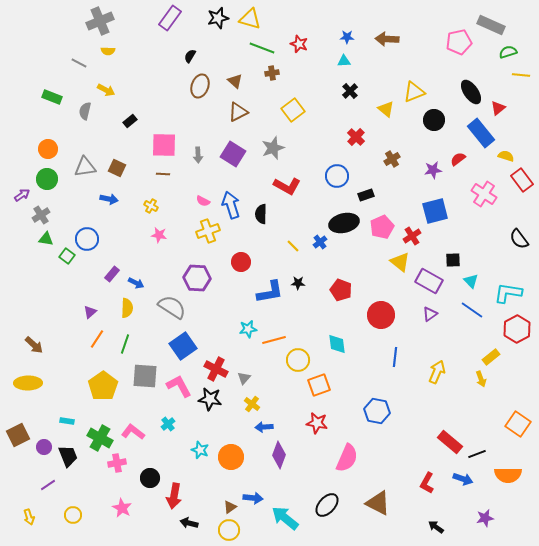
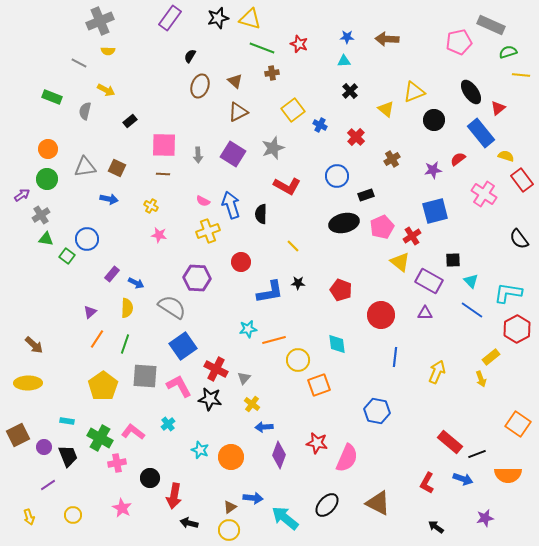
blue cross at (320, 242): moved 117 px up; rotated 24 degrees counterclockwise
purple triangle at (430, 314): moved 5 px left, 1 px up; rotated 35 degrees clockwise
red star at (317, 423): moved 20 px down
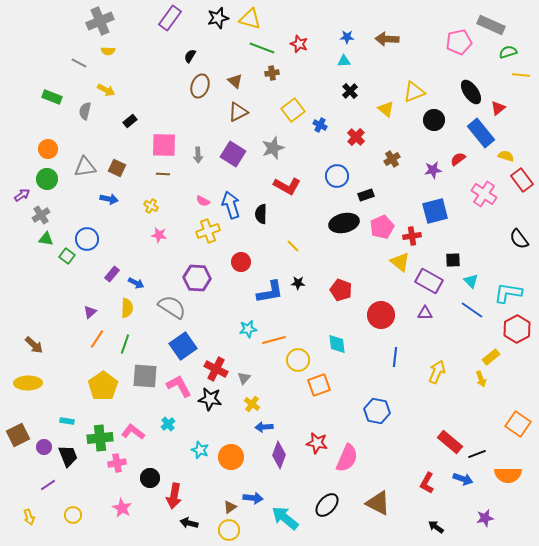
red cross at (412, 236): rotated 24 degrees clockwise
green cross at (100, 438): rotated 35 degrees counterclockwise
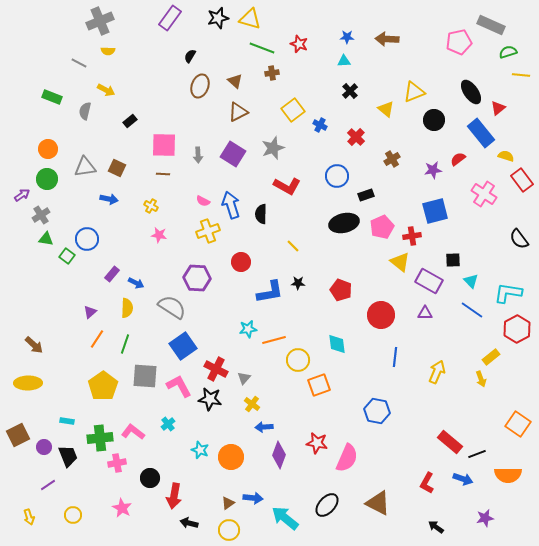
brown triangle at (230, 507): moved 2 px left, 4 px up
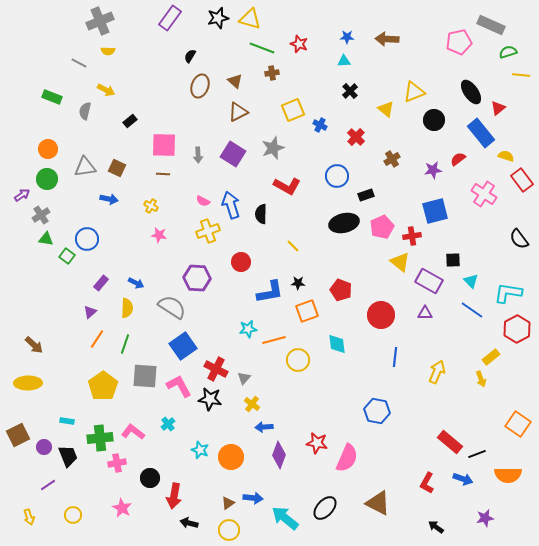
yellow square at (293, 110): rotated 15 degrees clockwise
purple rectangle at (112, 274): moved 11 px left, 9 px down
orange square at (319, 385): moved 12 px left, 74 px up
black ellipse at (327, 505): moved 2 px left, 3 px down
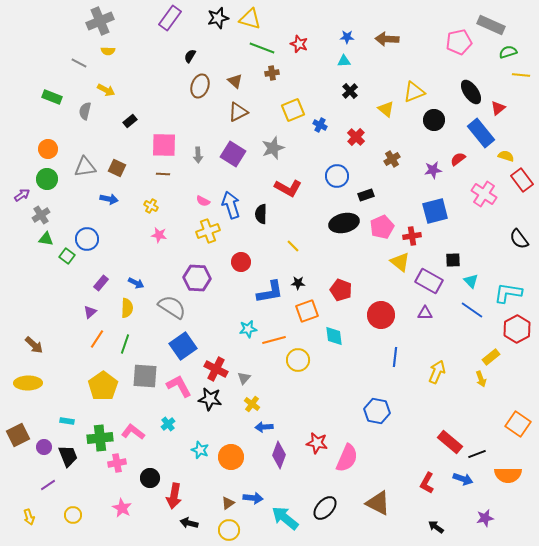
red L-shape at (287, 186): moved 1 px right, 2 px down
cyan diamond at (337, 344): moved 3 px left, 8 px up
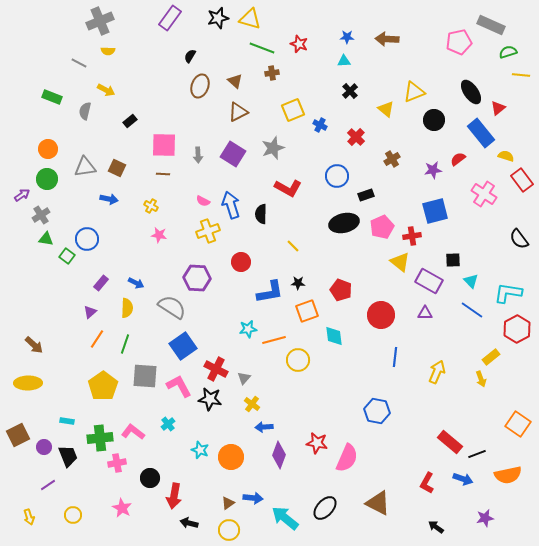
orange semicircle at (508, 475): rotated 12 degrees counterclockwise
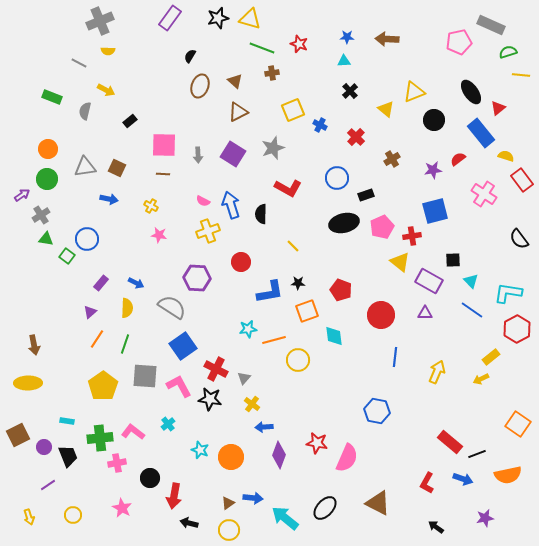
blue circle at (337, 176): moved 2 px down
brown arrow at (34, 345): rotated 36 degrees clockwise
yellow arrow at (481, 379): rotated 84 degrees clockwise
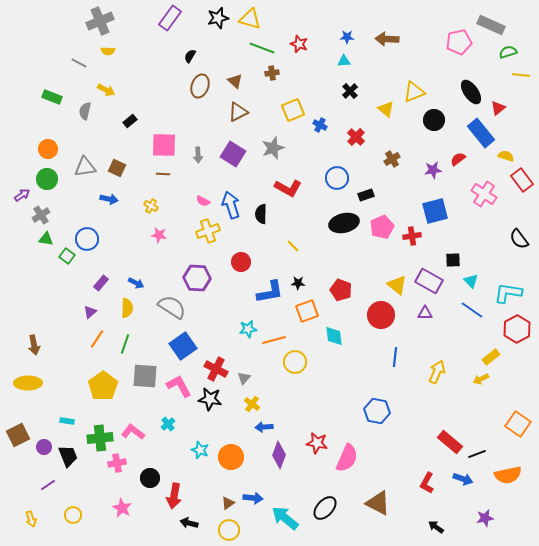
yellow triangle at (400, 262): moved 3 px left, 23 px down
yellow circle at (298, 360): moved 3 px left, 2 px down
yellow arrow at (29, 517): moved 2 px right, 2 px down
